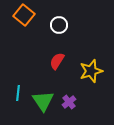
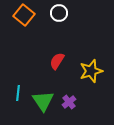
white circle: moved 12 px up
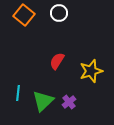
green triangle: rotated 20 degrees clockwise
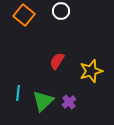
white circle: moved 2 px right, 2 px up
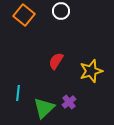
red semicircle: moved 1 px left
green triangle: moved 1 px right, 7 px down
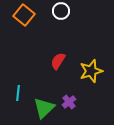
red semicircle: moved 2 px right
